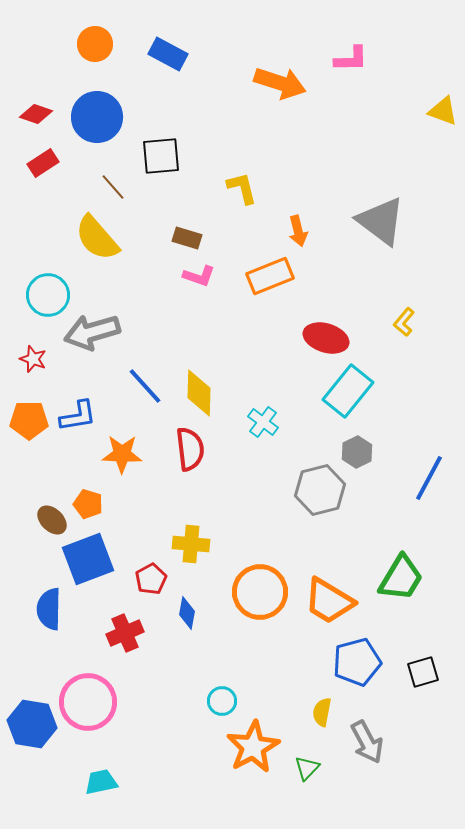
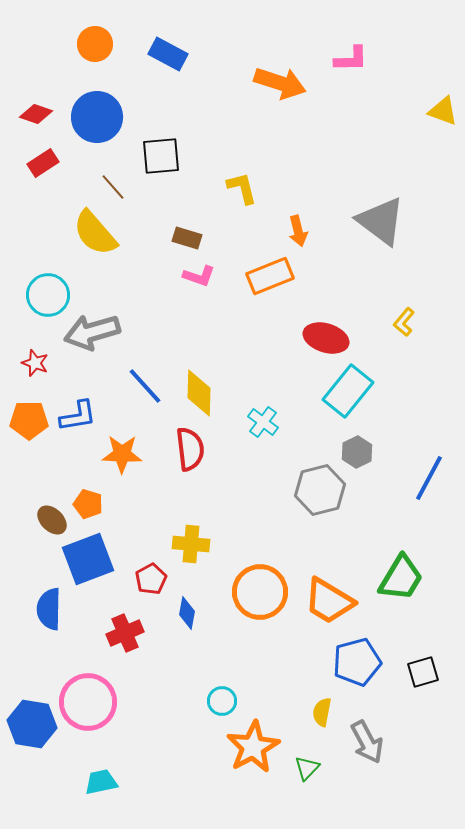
yellow semicircle at (97, 238): moved 2 px left, 5 px up
red star at (33, 359): moved 2 px right, 4 px down
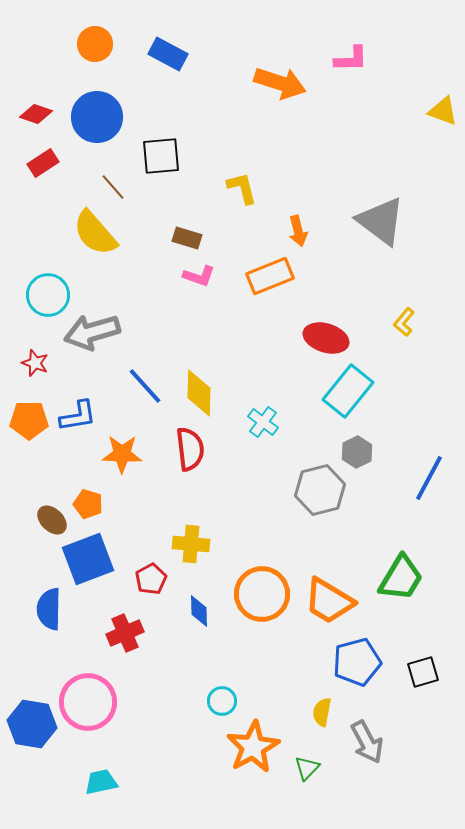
orange circle at (260, 592): moved 2 px right, 2 px down
blue diamond at (187, 613): moved 12 px right, 2 px up; rotated 12 degrees counterclockwise
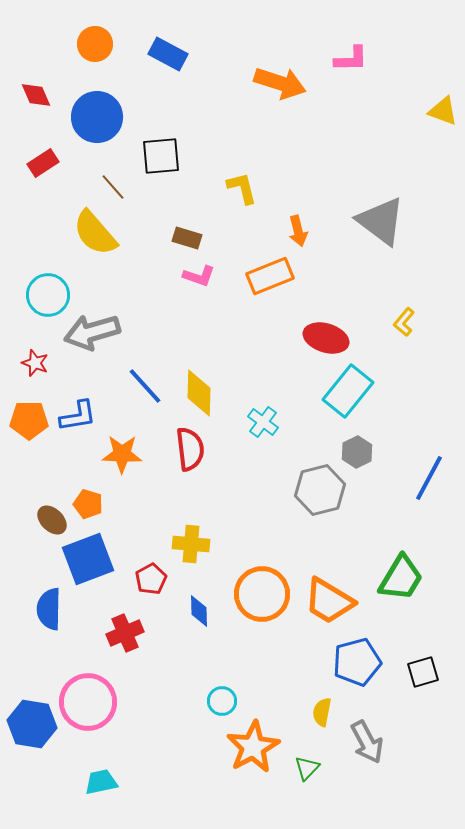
red diamond at (36, 114): moved 19 px up; rotated 48 degrees clockwise
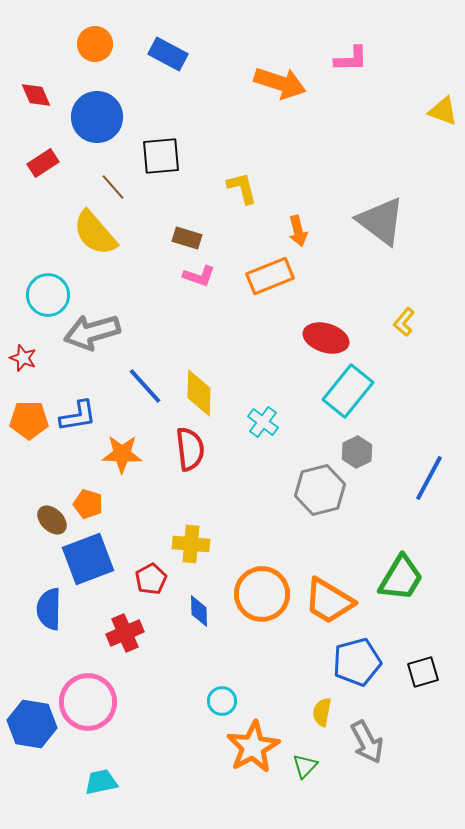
red star at (35, 363): moved 12 px left, 5 px up
green triangle at (307, 768): moved 2 px left, 2 px up
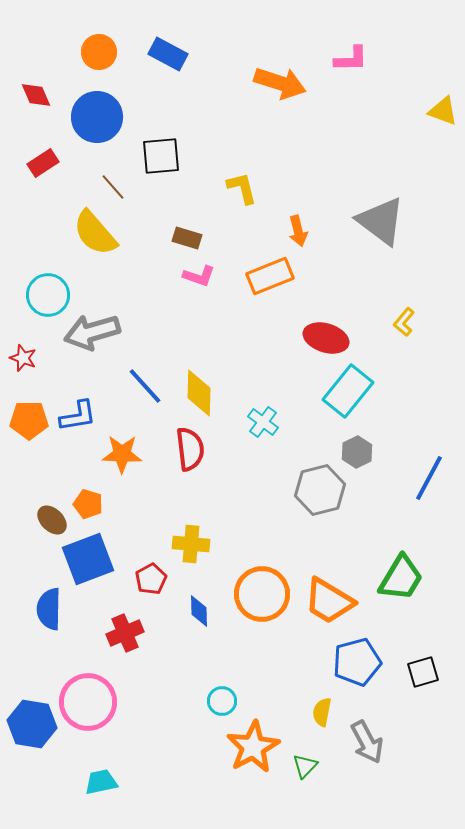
orange circle at (95, 44): moved 4 px right, 8 px down
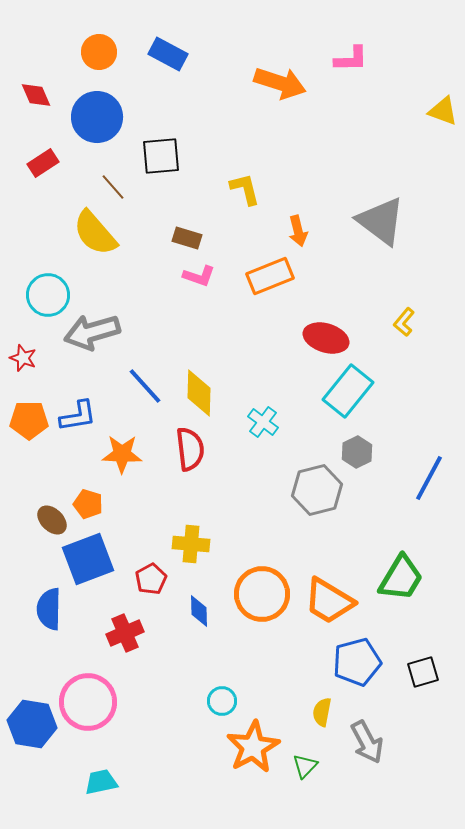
yellow L-shape at (242, 188): moved 3 px right, 1 px down
gray hexagon at (320, 490): moved 3 px left
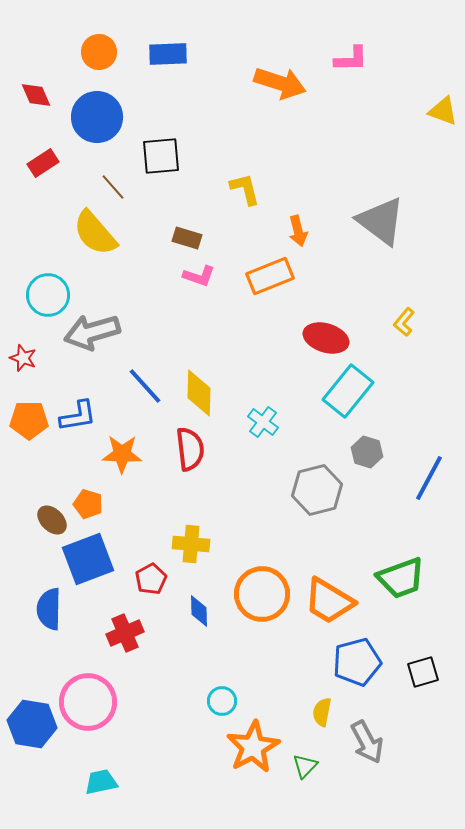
blue rectangle at (168, 54): rotated 30 degrees counterclockwise
gray hexagon at (357, 452): moved 10 px right; rotated 16 degrees counterclockwise
green trapezoid at (401, 578): rotated 39 degrees clockwise
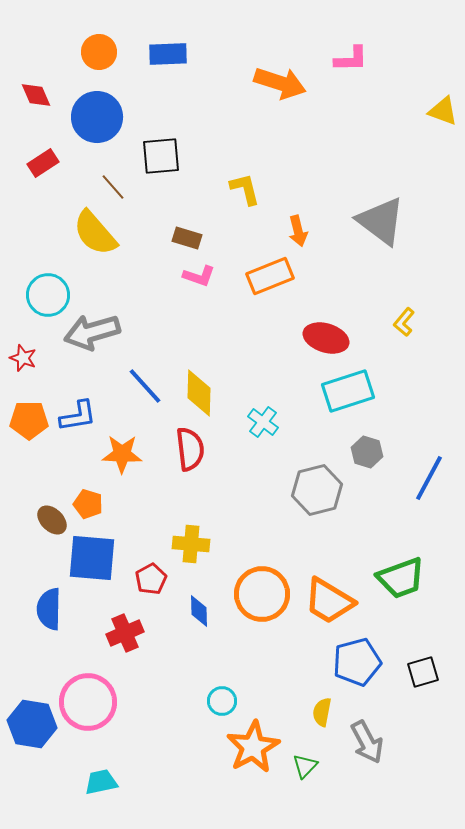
cyan rectangle at (348, 391): rotated 33 degrees clockwise
blue square at (88, 559): moved 4 px right, 1 px up; rotated 26 degrees clockwise
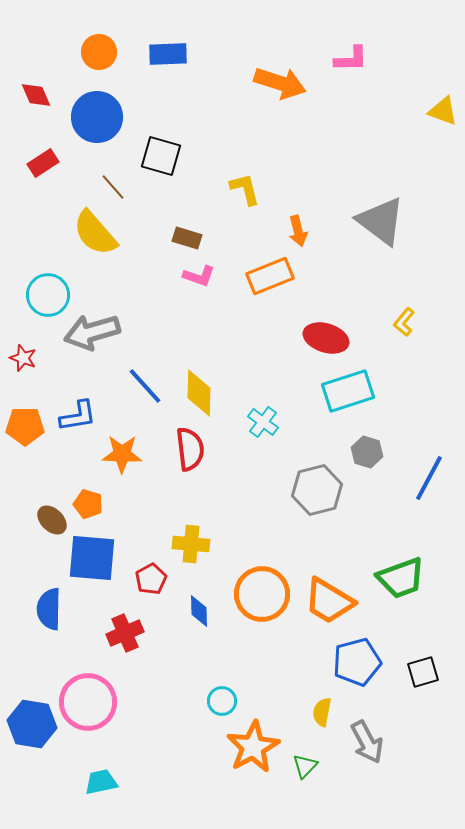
black square at (161, 156): rotated 21 degrees clockwise
orange pentagon at (29, 420): moved 4 px left, 6 px down
